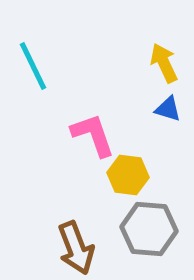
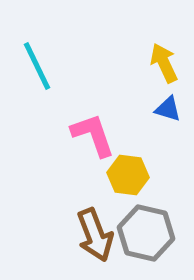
cyan line: moved 4 px right
gray hexagon: moved 3 px left, 4 px down; rotated 8 degrees clockwise
brown arrow: moved 19 px right, 13 px up
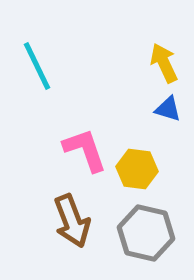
pink L-shape: moved 8 px left, 15 px down
yellow hexagon: moved 9 px right, 6 px up
brown arrow: moved 23 px left, 14 px up
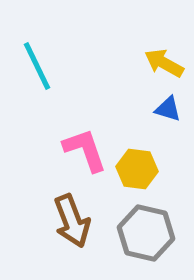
yellow arrow: rotated 36 degrees counterclockwise
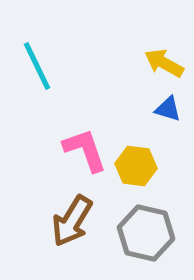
yellow hexagon: moved 1 px left, 3 px up
brown arrow: rotated 52 degrees clockwise
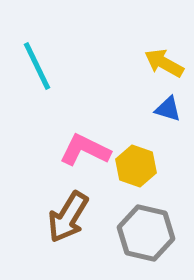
pink L-shape: rotated 45 degrees counterclockwise
yellow hexagon: rotated 12 degrees clockwise
brown arrow: moved 4 px left, 4 px up
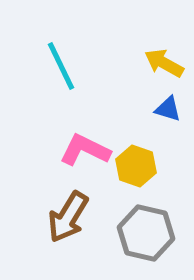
cyan line: moved 24 px right
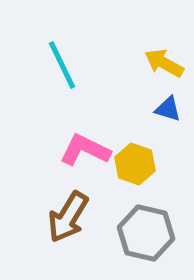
cyan line: moved 1 px right, 1 px up
yellow hexagon: moved 1 px left, 2 px up
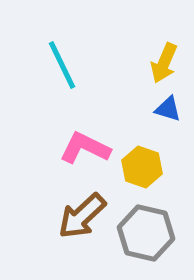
yellow arrow: rotated 96 degrees counterclockwise
pink L-shape: moved 2 px up
yellow hexagon: moved 7 px right, 3 px down
brown arrow: moved 14 px right, 1 px up; rotated 16 degrees clockwise
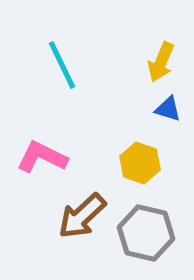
yellow arrow: moved 3 px left, 1 px up
pink L-shape: moved 43 px left, 9 px down
yellow hexagon: moved 2 px left, 4 px up
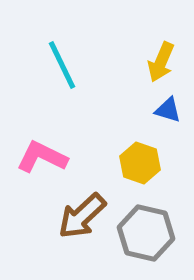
blue triangle: moved 1 px down
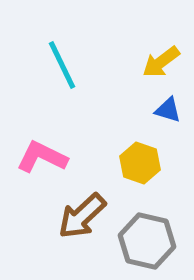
yellow arrow: rotated 30 degrees clockwise
gray hexagon: moved 1 px right, 8 px down
